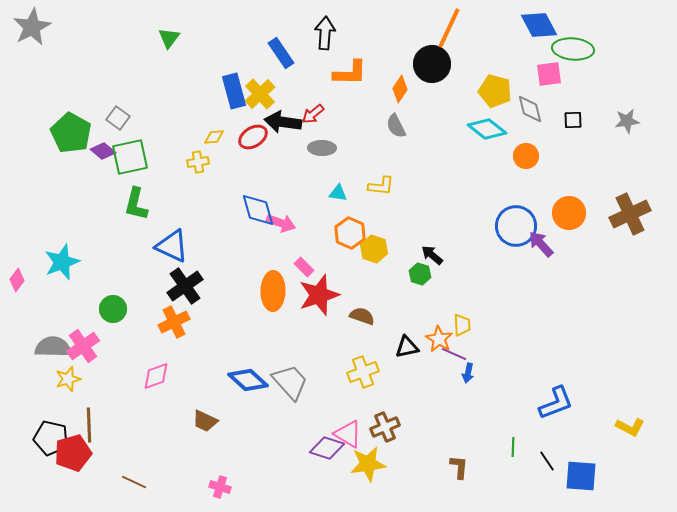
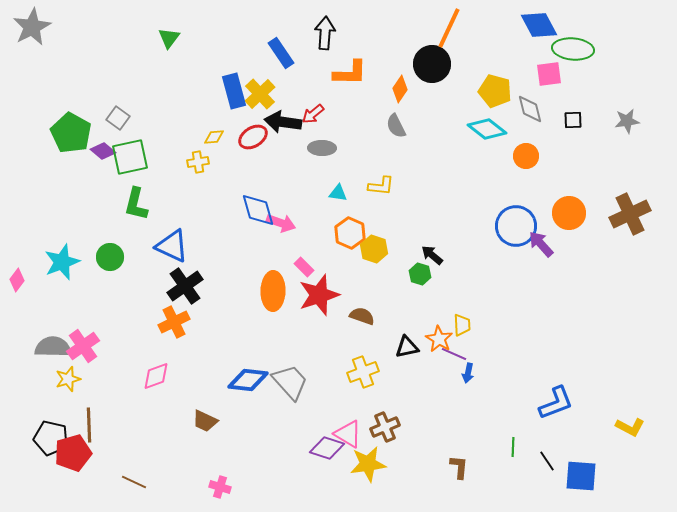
green circle at (113, 309): moved 3 px left, 52 px up
blue diamond at (248, 380): rotated 36 degrees counterclockwise
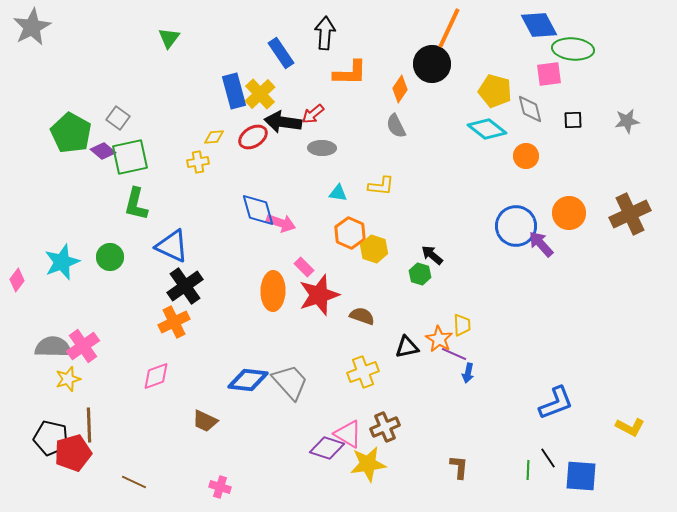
green line at (513, 447): moved 15 px right, 23 px down
black line at (547, 461): moved 1 px right, 3 px up
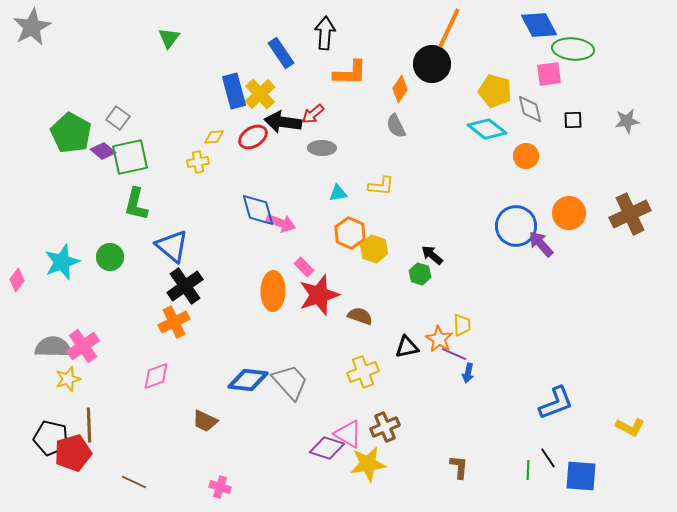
cyan triangle at (338, 193): rotated 18 degrees counterclockwise
blue triangle at (172, 246): rotated 15 degrees clockwise
brown semicircle at (362, 316): moved 2 px left
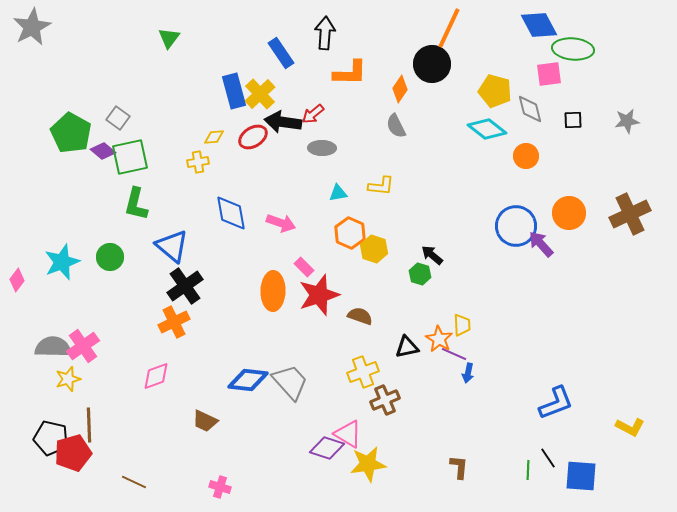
blue diamond at (258, 210): moved 27 px left, 3 px down; rotated 6 degrees clockwise
brown cross at (385, 427): moved 27 px up
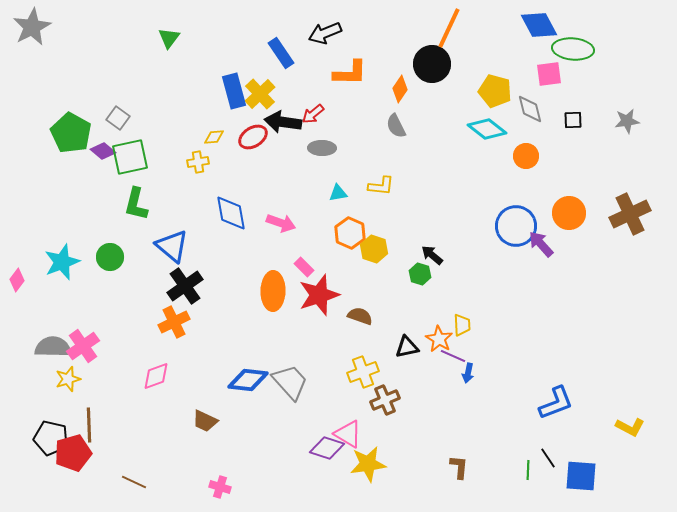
black arrow at (325, 33): rotated 116 degrees counterclockwise
purple line at (454, 354): moved 1 px left, 2 px down
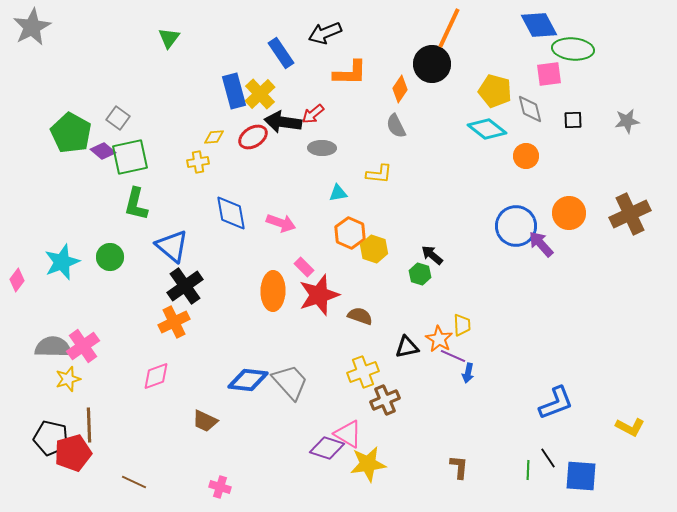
yellow L-shape at (381, 186): moved 2 px left, 12 px up
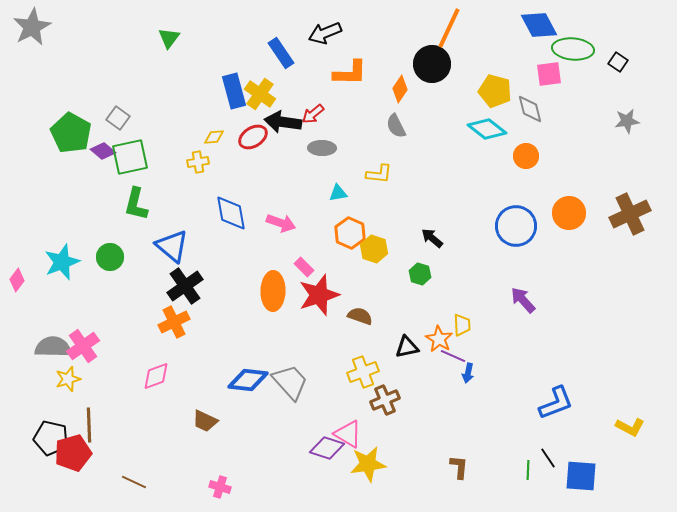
yellow cross at (260, 94): rotated 12 degrees counterclockwise
black square at (573, 120): moved 45 px right, 58 px up; rotated 36 degrees clockwise
purple arrow at (541, 244): moved 18 px left, 56 px down
black arrow at (432, 255): moved 17 px up
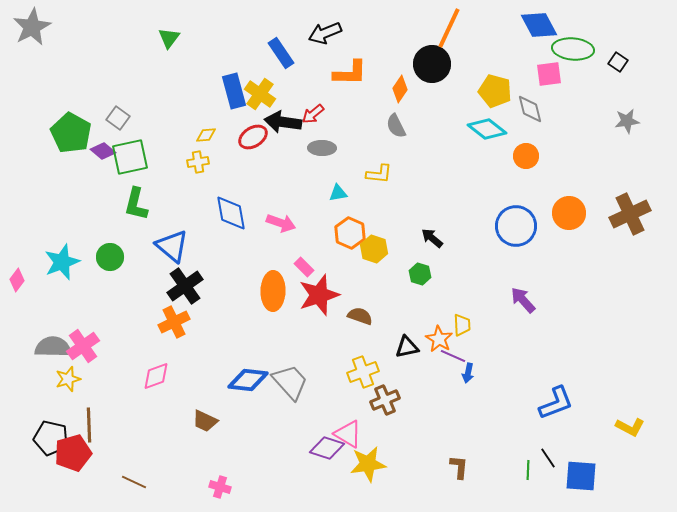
yellow diamond at (214, 137): moved 8 px left, 2 px up
